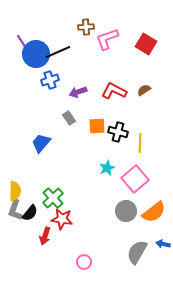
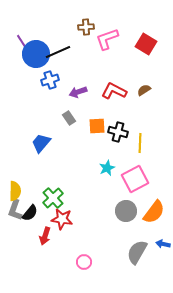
pink square: rotated 12 degrees clockwise
orange semicircle: rotated 15 degrees counterclockwise
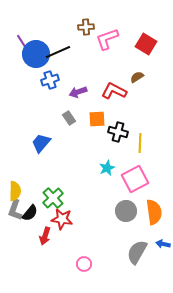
brown semicircle: moved 7 px left, 13 px up
orange square: moved 7 px up
orange semicircle: rotated 45 degrees counterclockwise
pink circle: moved 2 px down
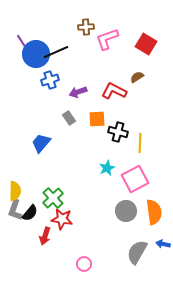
black line: moved 2 px left
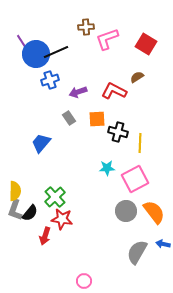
cyan star: rotated 21 degrees clockwise
green cross: moved 2 px right, 1 px up
orange semicircle: rotated 30 degrees counterclockwise
pink circle: moved 17 px down
